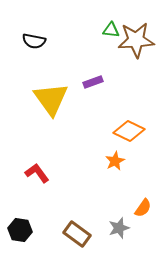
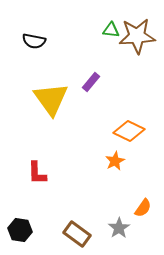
brown star: moved 1 px right, 4 px up
purple rectangle: moved 2 px left; rotated 30 degrees counterclockwise
red L-shape: rotated 145 degrees counterclockwise
gray star: rotated 15 degrees counterclockwise
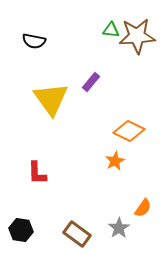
black hexagon: moved 1 px right
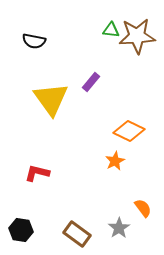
red L-shape: rotated 105 degrees clockwise
orange semicircle: rotated 72 degrees counterclockwise
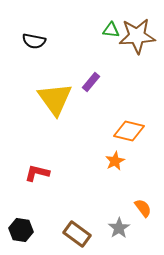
yellow triangle: moved 4 px right
orange diamond: rotated 12 degrees counterclockwise
